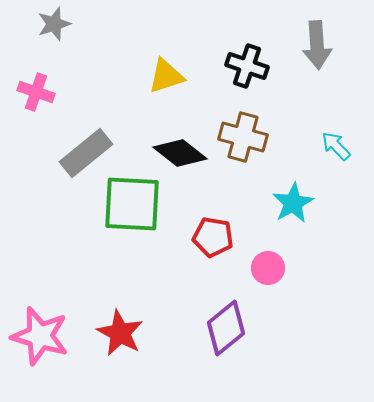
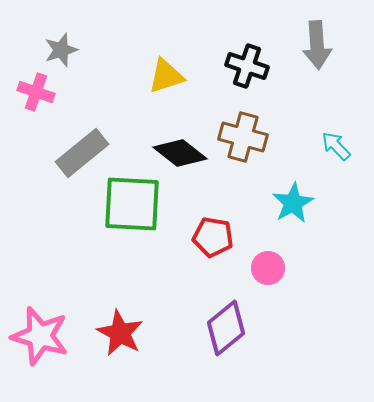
gray star: moved 7 px right, 26 px down
gray rectangle: moved 4 px left
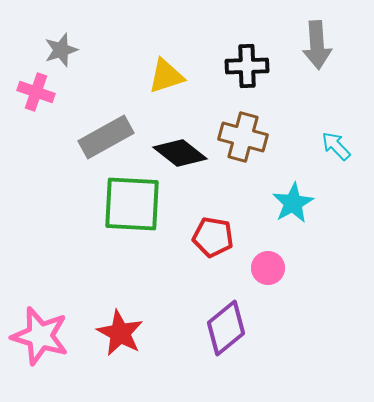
black cross: rotated 21 degrees counterclockwise
gray rectangle: moved 24 px right, 16 px up; rotated 10 degrees clockwise
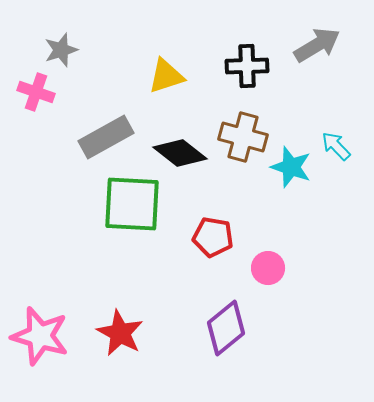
gray arrow: rotated 117 degrees counterclockwise
cyan star: moved 2 px left, 36 px up; rotated 24 degrees counterclockwise
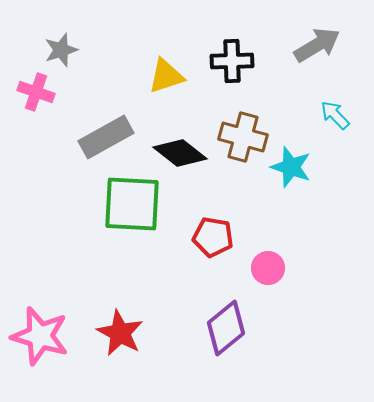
black cross: moved 15 px left, 5 px up
cyan arrow: moved 1 px left, 31 px up
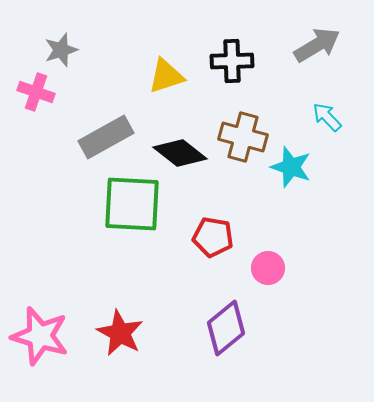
cyan arrow: moved 8 px left, 2 px down
